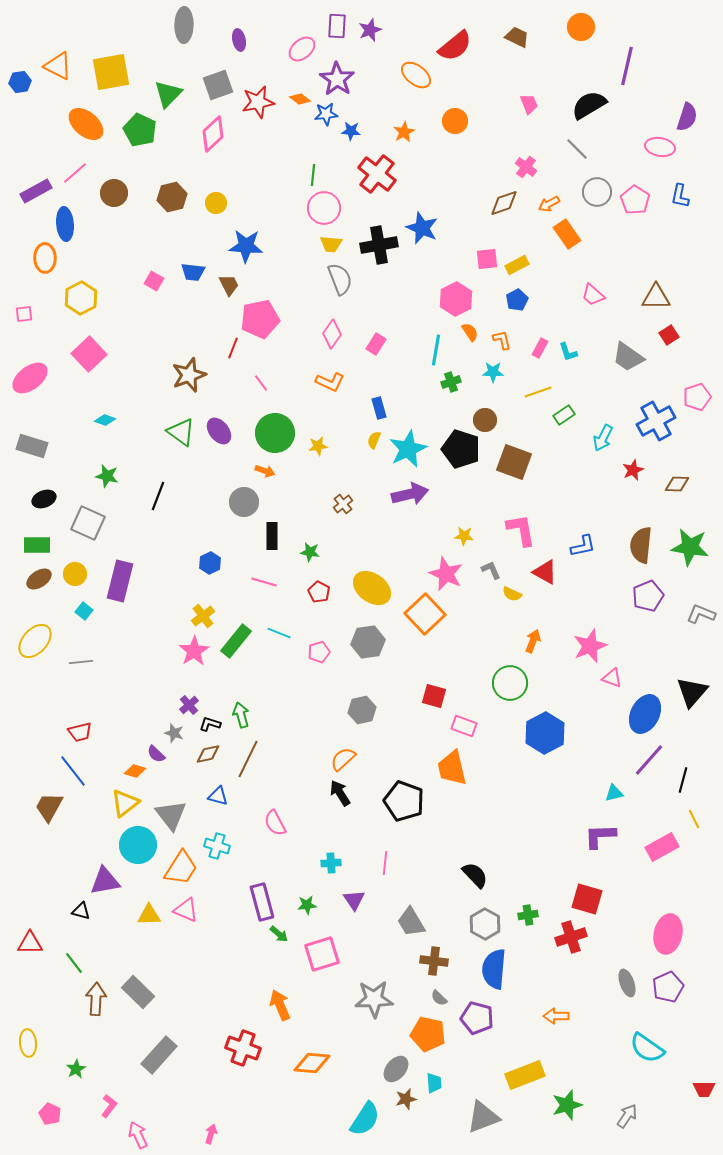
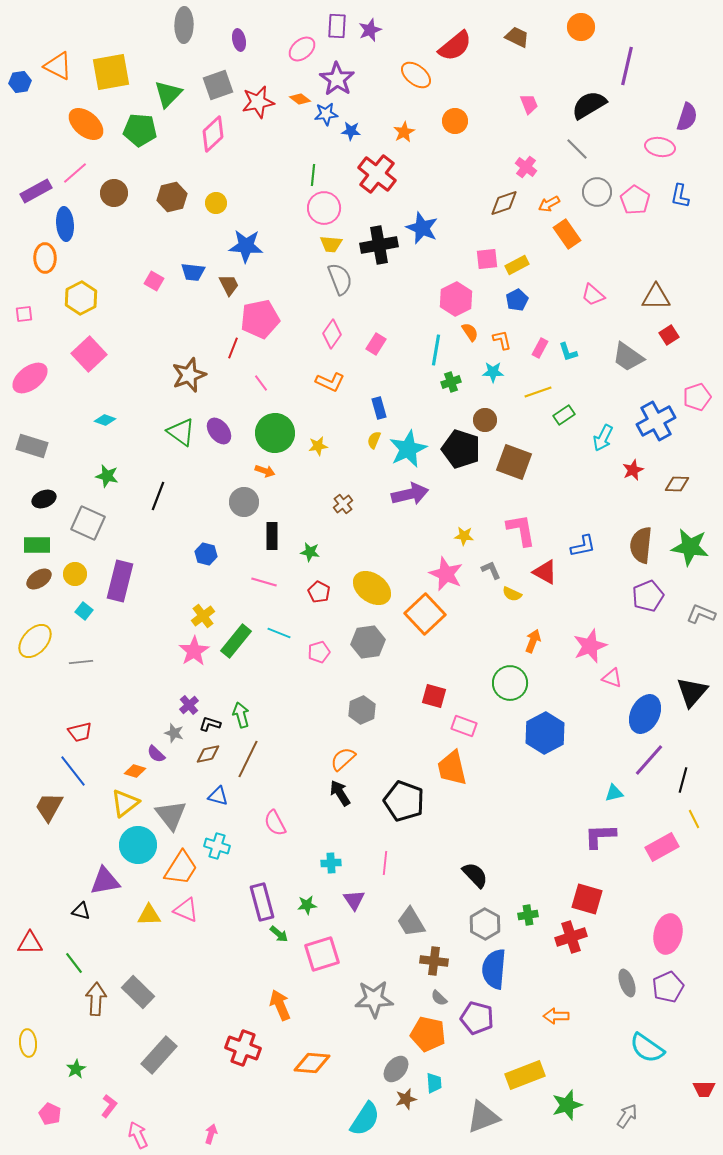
green pentagon at (140, 130): rotated 20 degrees counterclockwise
blue hexagon at (210, 563): moved 4 px left, 9 px up; rotated 20 degrees counterclockwise
gray hexagon at (362, 710): rotated 12 degrees counterclockwise
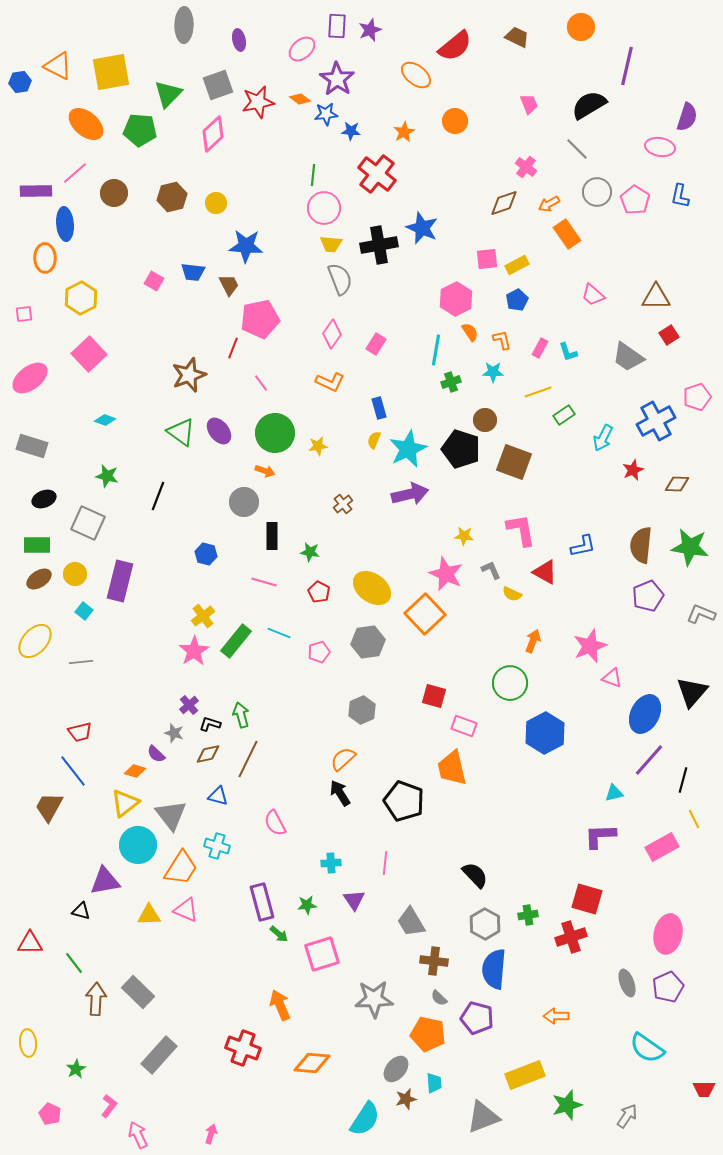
purple rectangle at (36, 191): rotated 28 degrees clockwise
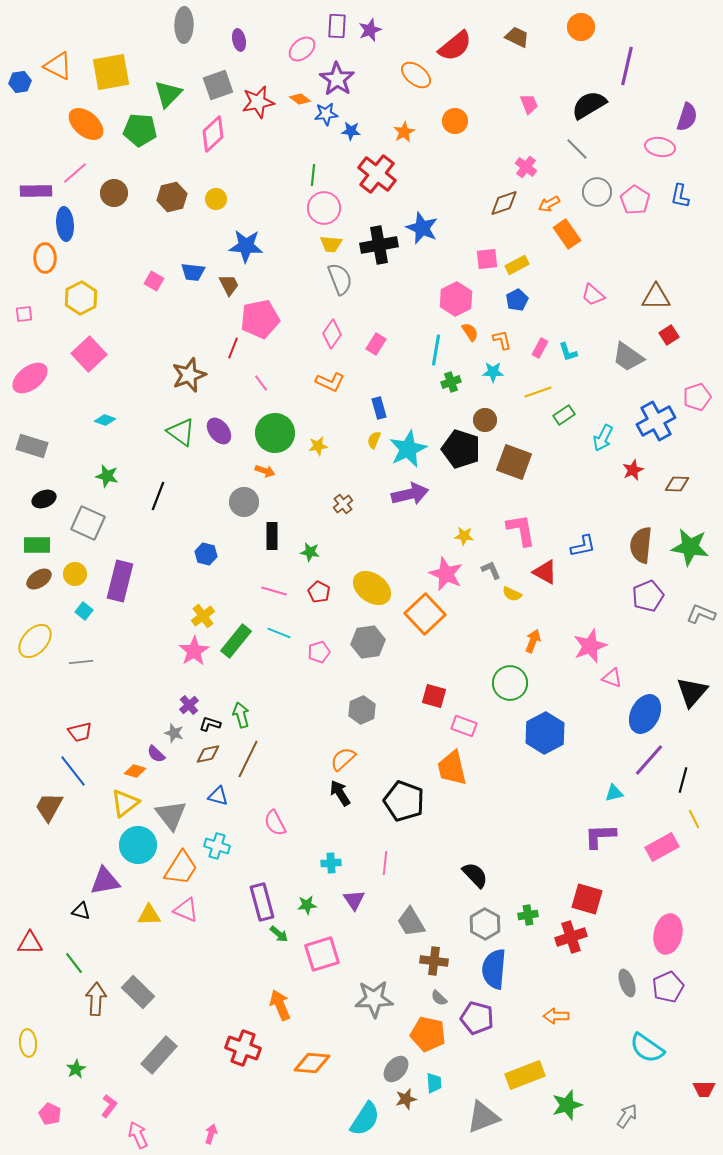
yellow circle at (216, 203): moved 4 px up
pink line at (264, 582): moved 10 px right, 9 px down
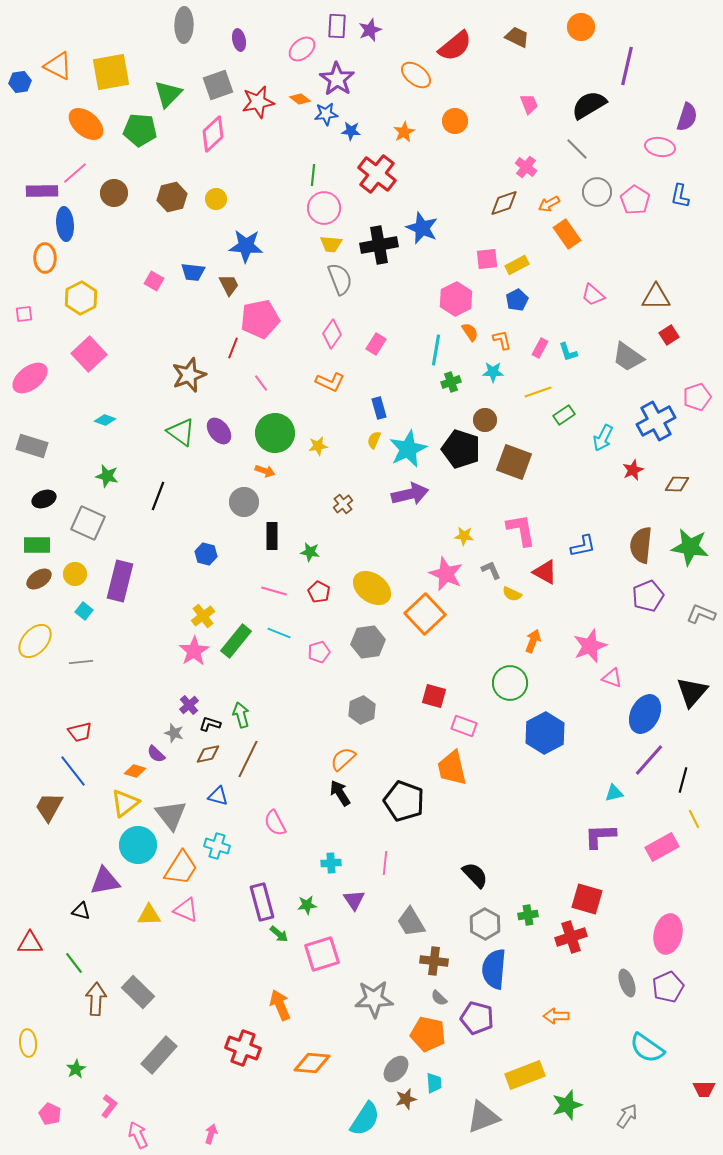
purple rectangle at (36, 191): moved 6 px right
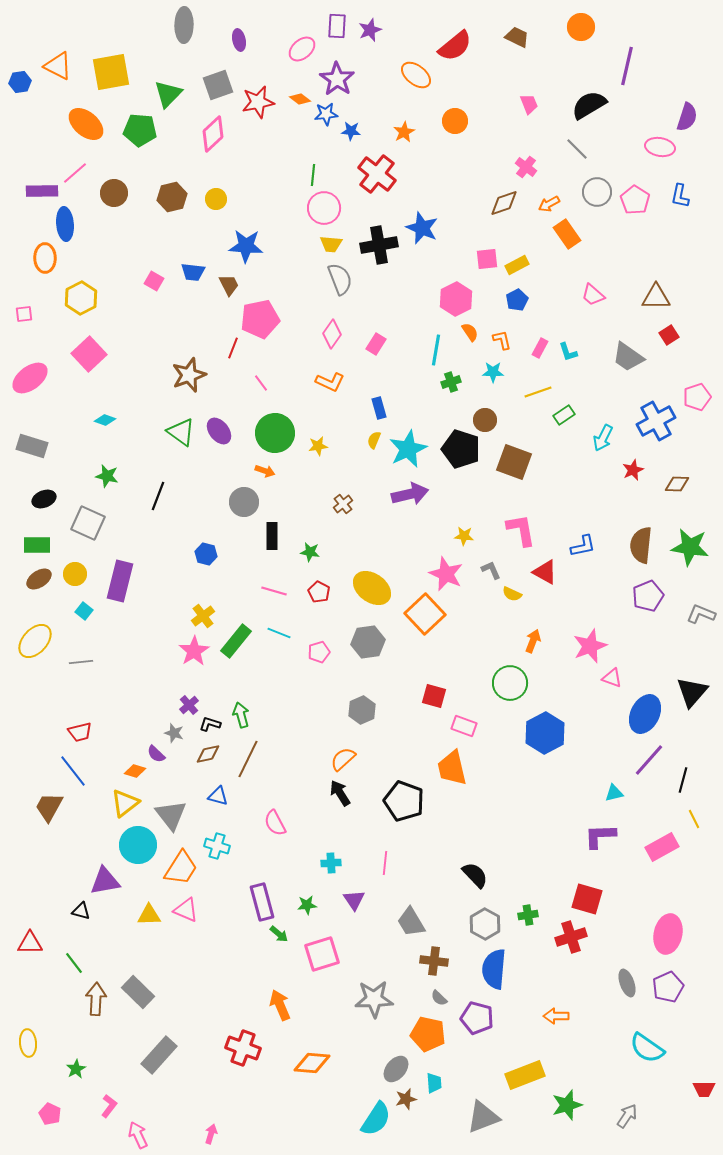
cyan semicircle at (365, 1119): moved 11 px right
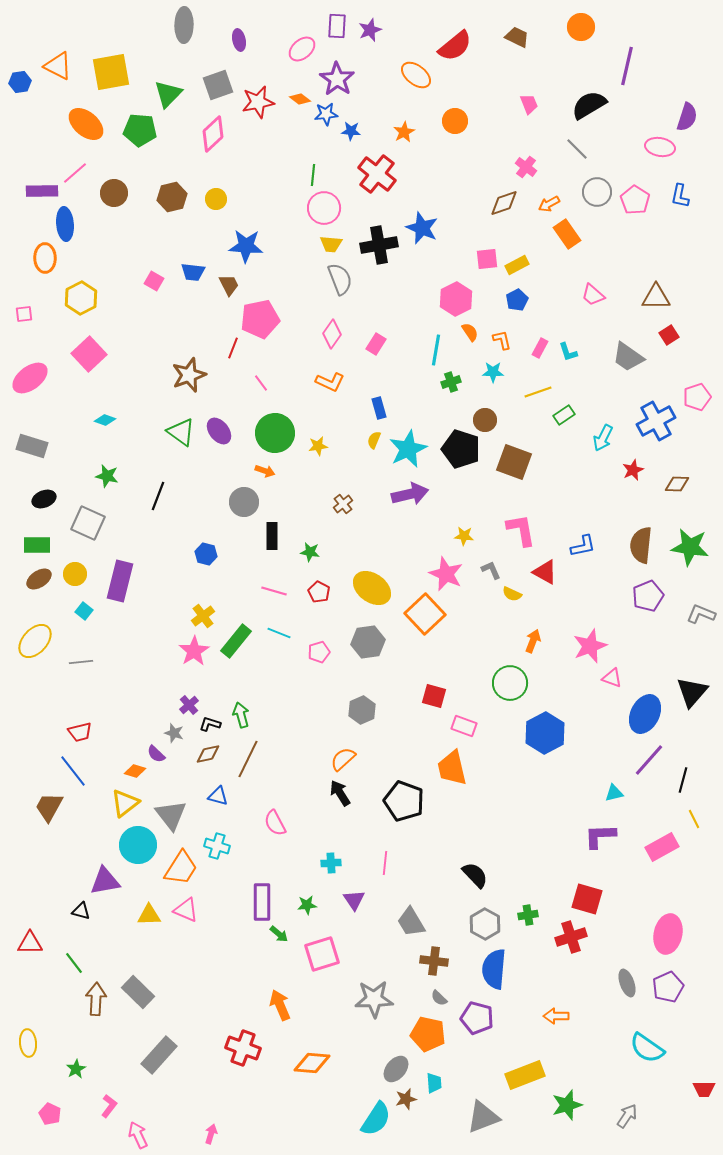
purple rectangle at (262, 902): rotated 15 degrees clockwise
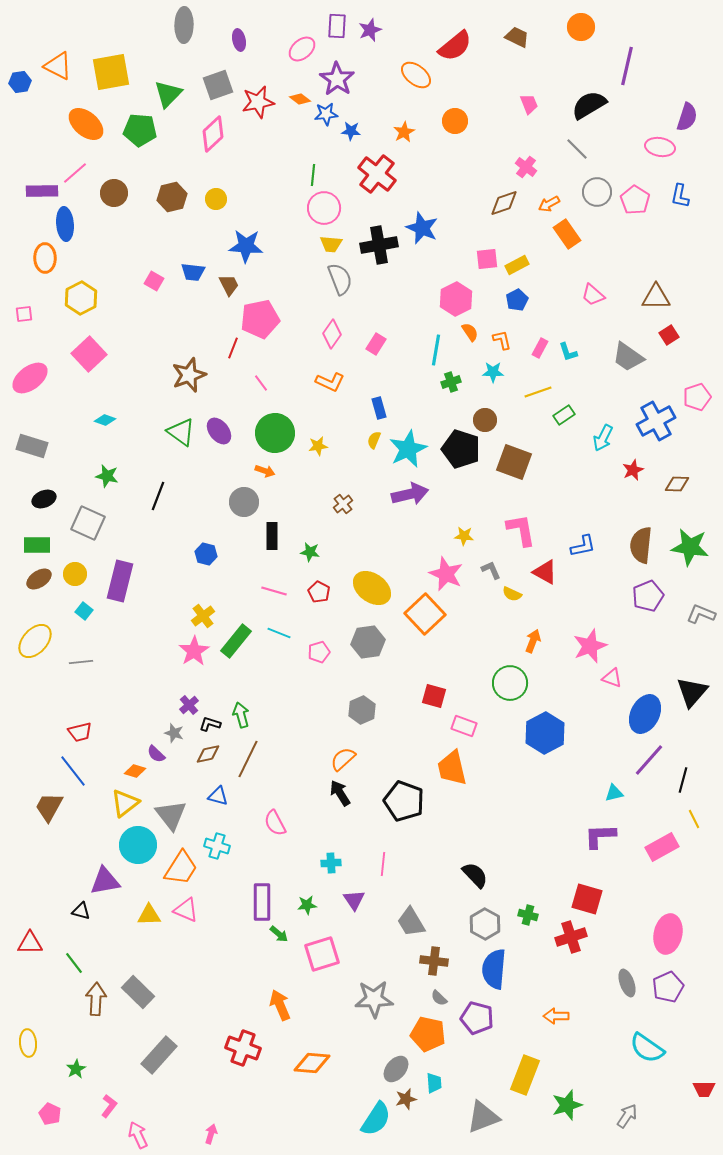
pink line at (385, 863): moved 2 px left, 1 px down
green cross at (528, 915): rotated 24 degrees clockwise
yellow rectangle at (525, 1075): rotated 48 degrees counterclockwise
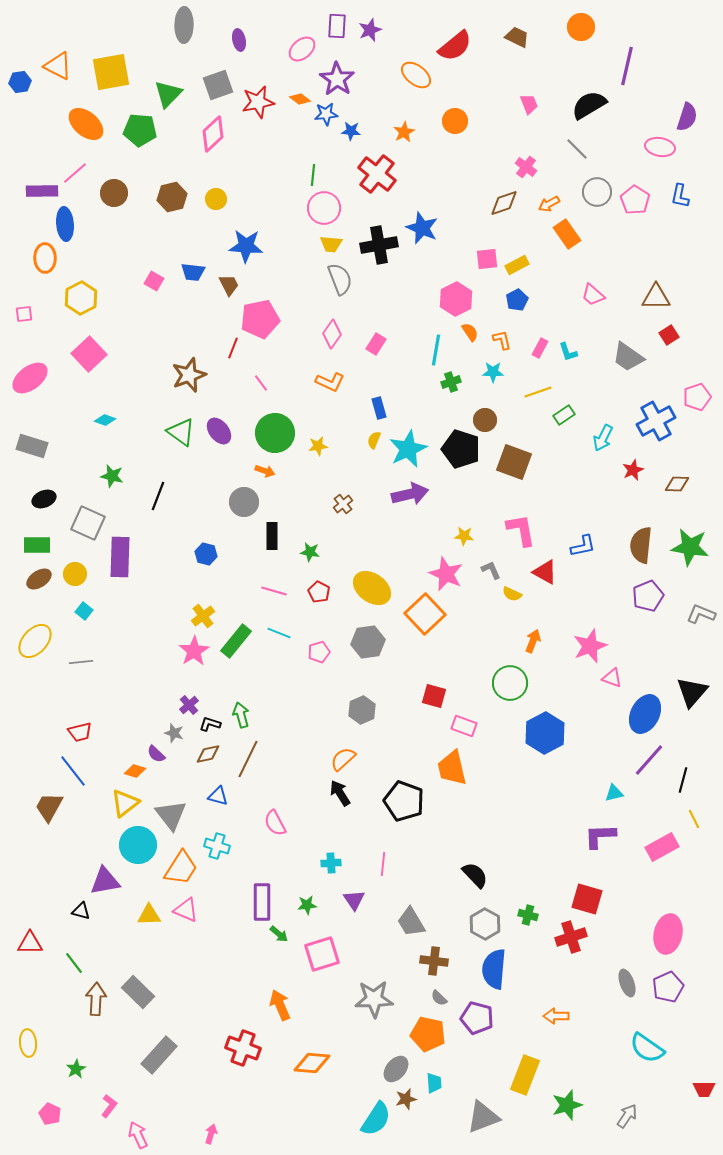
green star at (107, 476): moved 5 px right
purple rectangle at (120, 581): moved 24 px up; rotated 12 degrees counterclockwise
